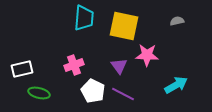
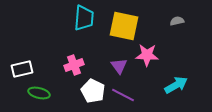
purple line: moved 1 px down
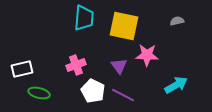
pink cross: moved 2 px right
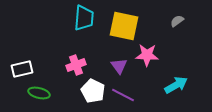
gray semicircle: rotated 24 degrees counterclockwise
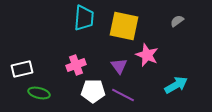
pink star: rotated 20 degrees clockwise
white pentagon: rotated 25 degrees counterclockwise
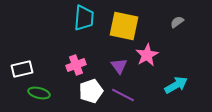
gray semicircle: moved 1 px down
pink star: rotated 20 degrees clockwise
white pentagon: moved 2 px left; rotated 20 degrees counterclockwise
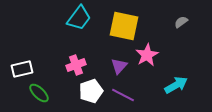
cyan trapezoid: moved 5 px left; rotated 32 degrees clockwise
gray semicircle: moved 4 px right
purple triangle: rotated 18 degrees clockwise
green ellipse: rotated 30 degrees clockwise
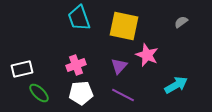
cyan trapezoid: rotated 124 degrees clockwise
pink star: rotated 20 degrees counterclockwise
white pentagon: moved 10 px left, 2 px down; rotated 15 degrees clockwise
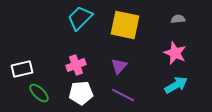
cyan trapezoid: moved 1 px right; rotated 64 degrees clockwise
gray semicircle: moved 3 px left, 3 px up; rotated 32 degrees clockwise
yellow square: moved 1 px right, 1 px up
pink star: moved 28 px right, 2 px up
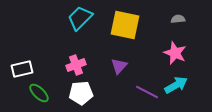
purple line: moved 24 px right, 3 px up
